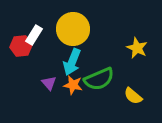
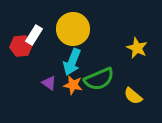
purple triangle: rotated 14 degrees counterclockwise
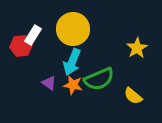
white rectangle: moved 1 px left
yellow star: rotated 15 degrees clockwise
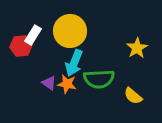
yellow circle: moved 3 px left, 2 px down
cyan arrow: moved 2 px right, 1 px down
green semicircle: rotated 20 degrees clockwise
orange star: moved 6 px left, 1 px up
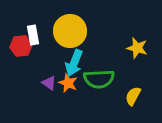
white rectangle: rotated 42 degrees counterclockwise
yellow star: rotated 25 degrees counterclockwise
orange star: moved 1 px right, 1 px up; rotated 12 degrees clockwise
yellow semicircle: rotated 78 degrees clockwise
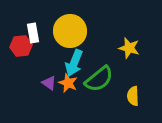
white rectangle: moved 2 px up
yellow star: moved 8 px left
green semicircle: rotated 36 degrees counterclockwise
yellow semicircle: rotated 30 degrees counterclockwise
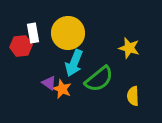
yellow circle: moved 2 px left, 2 px down
orange star: moved 6 px left, 6 px down
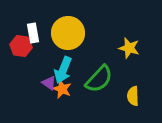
red hexagon: rotated 15 degrees clockwise
cyan arrow: moved 11 px left, 7 px down
green semicircle: rotated 8 degrees counterclockwise
